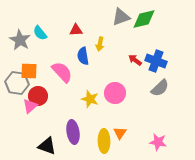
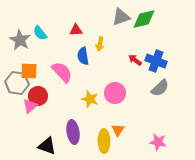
orange triangle: moved 2 px left, 3 px up
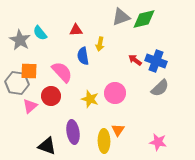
red circle: moved 13 px right
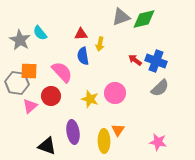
red triangle: moved 5 px right, 4 px down
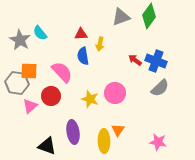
green diamond: moved 5 px right, 3 px up; rotated 40 degrees counterclockwise
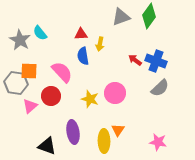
gray hexagon: moved 1 px left
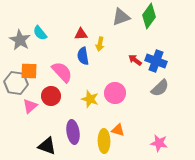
orange triangle: rotated 48 degrees counterclockwise
pink star: moved 1 px right, 1 px down
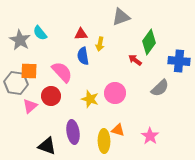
green diamond: moved 26 px down
blue cross: moved 23 px right; rotated 15 degrees counterclockwise
pink star: moved 9 px left, 7 px up; rotated 24 degrees clockwise
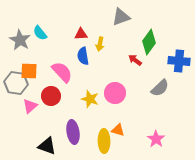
pink star: moved 6 px right, 3 px down
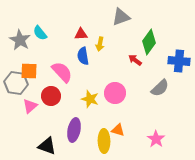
purple ellipse: moved 1 px right, 2 px up; rotated 20 degrees clockwise
